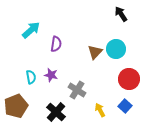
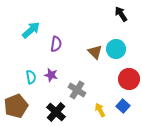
brown triangle: rotated 28 degrees counterclockwise
blue square: moved 2 px left
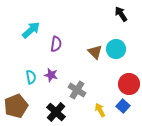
red circle: moved 5 px down
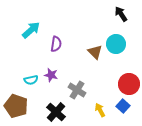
cyan circle: moved 5 px up
cyan semicircle: moved 3 px down; rotated 88 degrees clockwise
brown pentagon: rotated 30 degrees counterclockwise
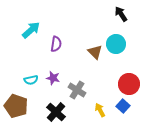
purple star: moved 2 px right, 3 px down
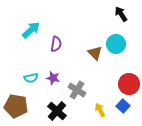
brown triangle: moved 1 px down
cyan semicircle: moved 2 px up
brown pentagon: rotated 10 degrees counterclockwise
black cross: moved 1 px right, 1 px up
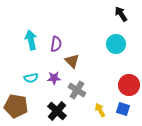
cyan arrow: moved 10 px down; rotated 60 degrees counterclockwise
brown triangle: moved 23 px left, 8 px down
purple star: moved 1 px right; rotated 16 degrees counterclockwise
red circle: moved 1 px down
blue square: moved 3 px down; rotated 24 degrees counterclockwise
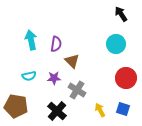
cyan semicircle: moved 2 px left, 2 px up
red circle: moved 3 px left, 7 px up
